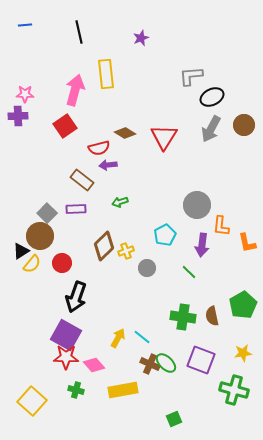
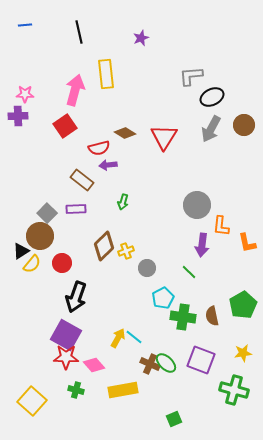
green arrow at (120, 202): moved 3 px right; rotated 56 degrees counterclockwise
cyan pentagon at (165, 235): moved 2 px left, 63 px down
cyan line at (142, 337): moved 8 px left
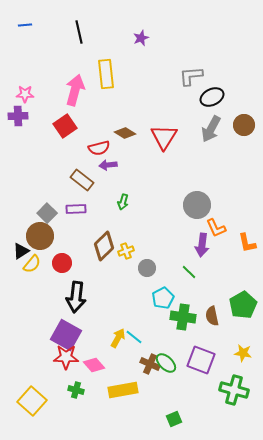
orange L-shape at (221, 226): moved 5 px left, 2 px down; rotated 30 degrees counterclockwise
black arrow at (76, 297): rotated 12 degrees counterclockwise
yellow star at (243, 353): rotated 18 degrees clockwise
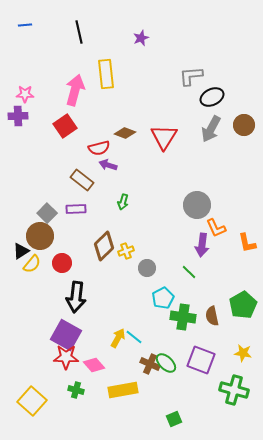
brown diamond at (125, 133): rotated 10 degrees counterclockwise
purple arrow at (108, 165): rotated 24 degrees clockwise
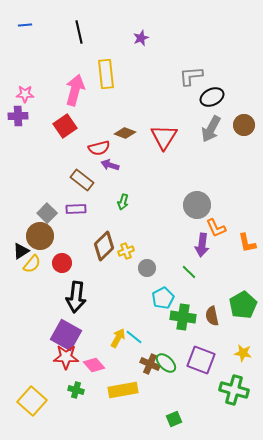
purple arrow at (108, 165): moved 2 px right
